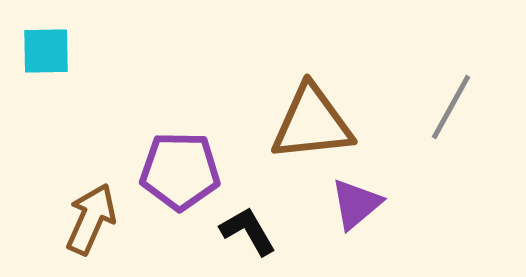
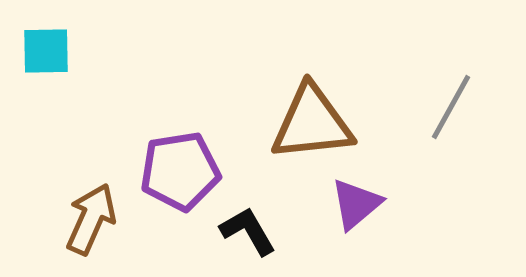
purple pentagon: rotated 10 degrees counterclockwise
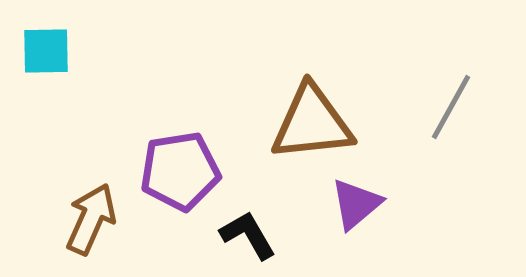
black L-shape: moved 4 px down
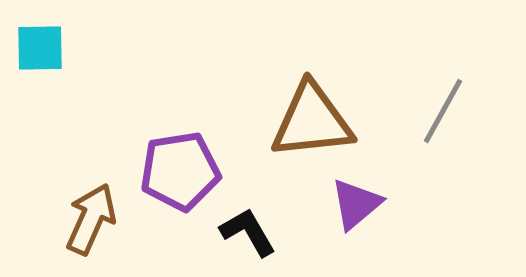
cyan square: moved 6 px left, 3 px up
gray line: moved 8 px left, 4 px down
brown triangle: moved 2 px up
black L-shape: moved 3 px up
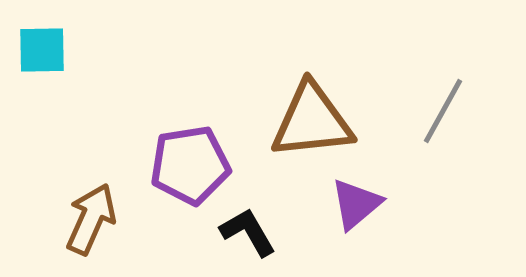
cyan square: moved 2 px right, 2 px down
purple pentagon: moved 10 px right, 6 px up
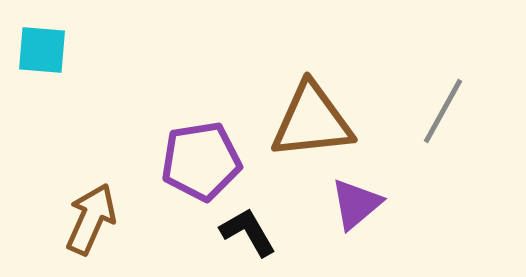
cyan square: rotated 6 degrees clockwise
purple pentagon: moved 11 px right, 4 px up
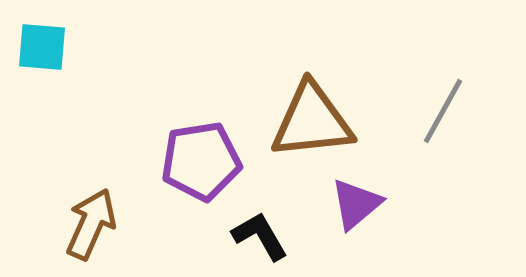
cyan square: moved 3 px up
brown arrow: moved 5 px down
black L-shape: moved 12 px right, 4 px down
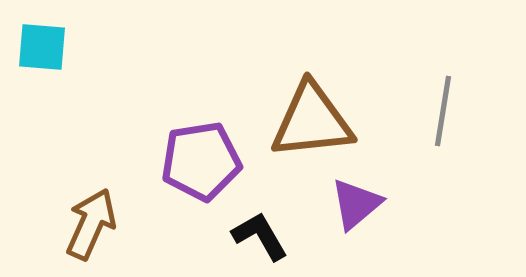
gray line: rotated 20 degrees counterclockwise
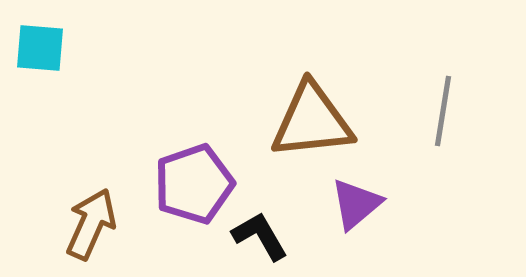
cyan square: moved 2 px left, 1 px down
purple pentagon: moved 7 px left, 23 px down; rotated 10 degrees counterclockwise
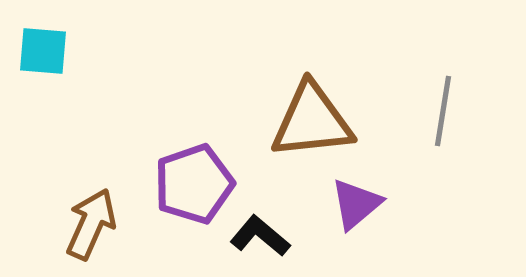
cyan square: moved 3 px right, 3 px down
black L-shape: rotated 20 degrees counterclockwise
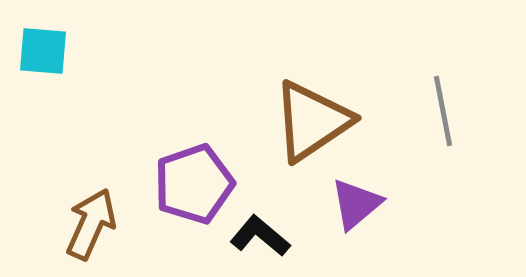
gray line: rotated 20 degrees counterclockwise
brown triangle: rotated 28 degrees counterclockwise
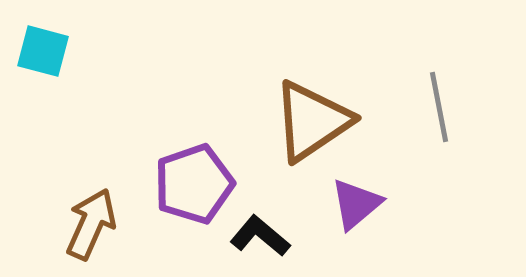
cyan square: rotated 10 degrees clockwise
gray line: moved 4 px left, 4 px up
